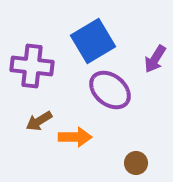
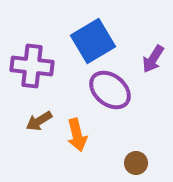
purple arrow: moved 2 px left
orange arrow: moved 2 px right, 2 px up; rotated 76 degrees clockwise
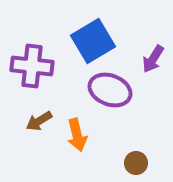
purple ellipse: rotated 18 degrees counterclockwise
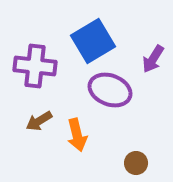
purple cross: moved 3 px right
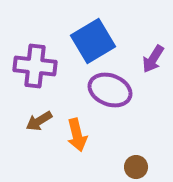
brown circle: moved 4 px down
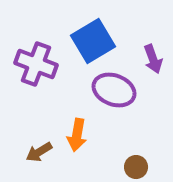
purple arrow: rotated 52 degrees counterclockwise
purple cross: moved 1 px right, 2 px up; rotated 15 degrees clockwise
purple ellipse: moved 4 px right
brown arrow: moved 31 px down
orange arrow: rotated 24 degrees clockwise
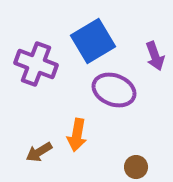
purple arrow: moved 2 px right, 3 px up
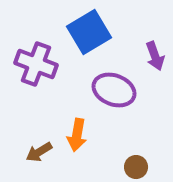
blue square: moved 4 px left, 9 px up
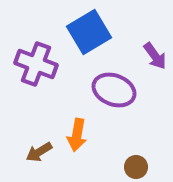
purple arrow: rotated 16 degrees counterclockwise
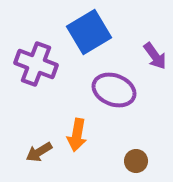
brown circle: moved 6 px up
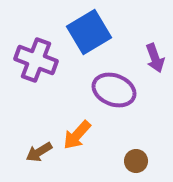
purple arrow: moved 2 px down; rotated 16 degrees clockwise
purple cross: moved 4 px up
orange arrow: rotated 32 degrees clockwise
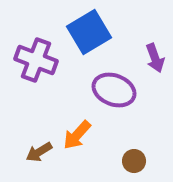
brown circle: moved 2 px left
